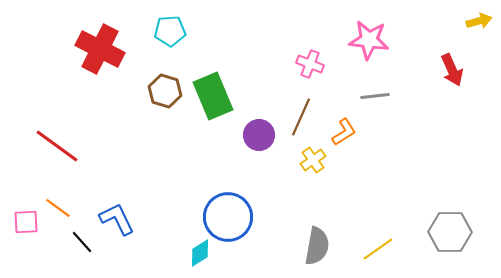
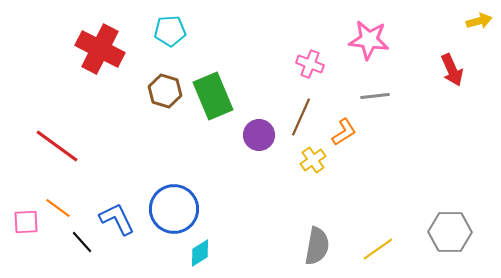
blue circle: moved 54 px left, 8 px up
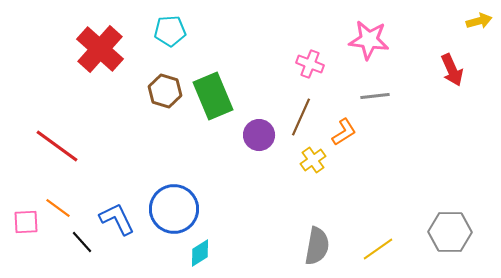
red cross: rotated 15 degrees clockwise
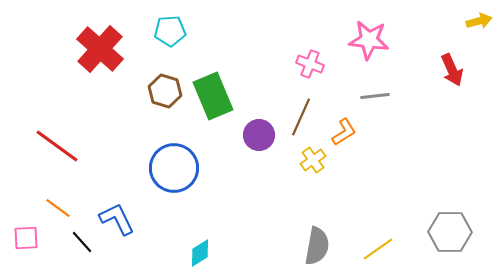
blue circle: moved 41 px up
pink square: moved 16 px down
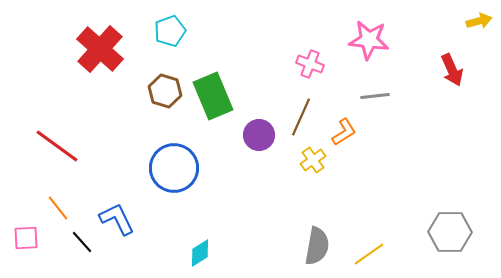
cyan pentagon: rotated 16 degrees counterclockwise
orange line: rotated 16 degrees clockwise
yellow line: moved 9 px left, 5 px down
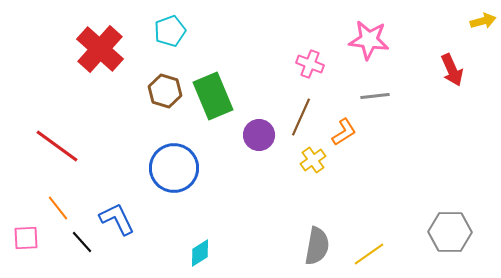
yellow arrow: moved 4 px right
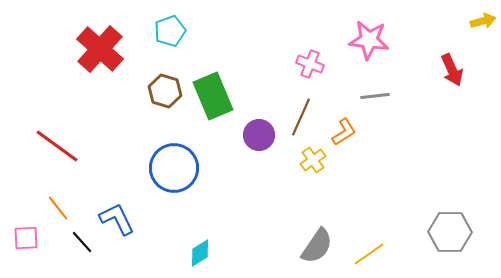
gray semicircle: rotated 24 degrees clockwise
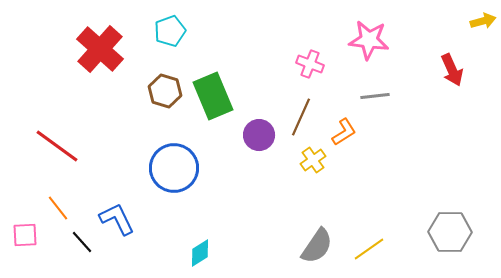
pink square: moved 1 px left, 3 px up
yellow line: moved 5 px up
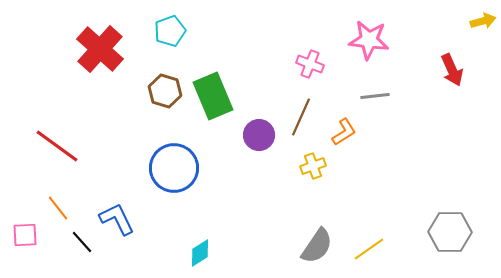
yellow cross: moved 6 px down; rotated 15 degrees clockwise
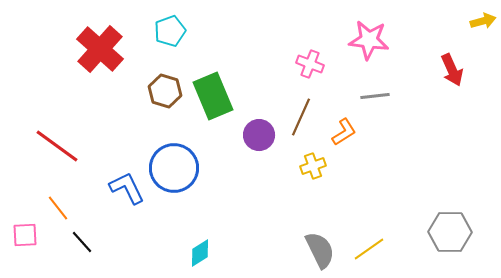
blue L-shape: moved 10 px right, 31 px up
gray semicircle: moved 3 px right, 4 px down; rotated 60 degrees counterclockwise
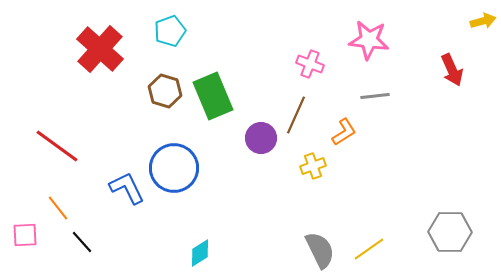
brown line: moved 5 px left, 2 px up
purple circle: moved 2 px right, 3 px down
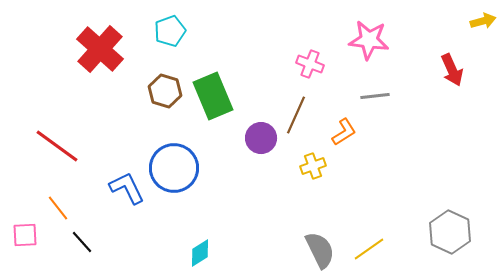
gray hexagon: rotated 24 degrees clockwise
